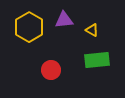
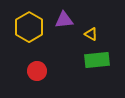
yellow triangle: moved 1 px left, 4 px down
red circle: moved 14 px left, 1 px down
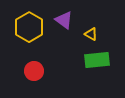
purple triangle: rotated 42 degrees clockwise
red circle: moved 3 px left
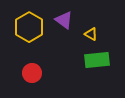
red circle: moved 2 px left, 2 px down
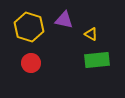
purple triangle: rotated 24 degrees counterclockwise
yellow hexagon: rotated 12 degrees counterclockwise
red circle: moved 1 px left, 10 px up
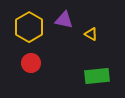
yellow hexagon: rotated 12 degrees clockwise
green rectangle: moved 16 px down
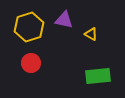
yellow hexagon: rotated 12 degrees clockwise
green rectangle: moved 1 px right
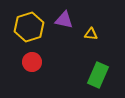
yellow triangle: rotated 24 degrees counterclockwise
red circle: moved 1 px right, 1 px up
green rectangle: moved 1 px up; rotated 60 degrees counterclockwise
